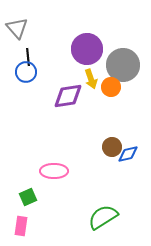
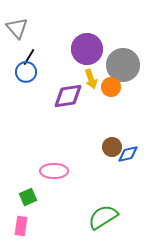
black line: moved 1 px right; rotated 36 degrees clockwise
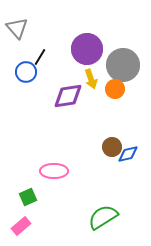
black line: moved 11 px right
orange circle: moved 4 px right, 2 px down
pink rectangle: rotated 42 degrees clockwise
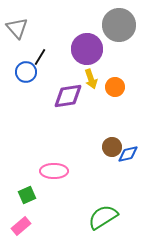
gray circle: moved 4 px left, 40 px up
orange circle: moved 2 px up
green square: moved 1 px left, 2 px up
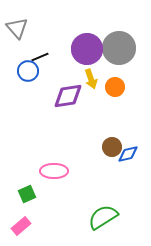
gray circle: moved 23 px down
black line: rotated 36 degrees clockwise
blue circle: moved 2 px right, 1 px up
green square: moved 1 px up
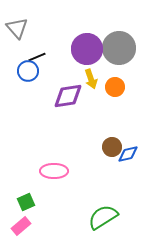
black line: moved 3 px left
green square: moved 1 px left, 8 px down
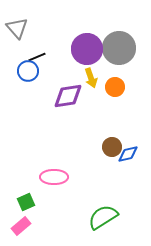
yellow arrow: moved 1 px up
pink ellipse: moved 6 px down
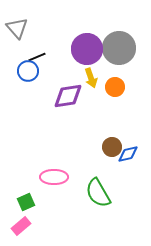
green semicircle: moved 5 px left, 24 px up; rotated 88 degrees counterclockwise
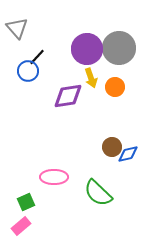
black line: rotated 24 degrees counterclockwise
green semicircle: rotated 16 degrees counterclockwise
